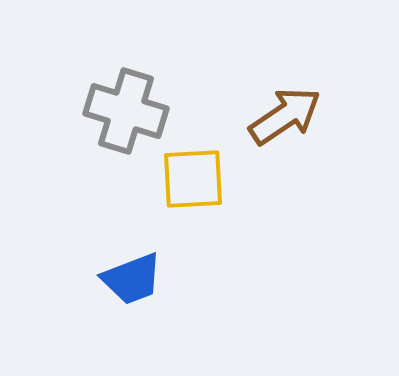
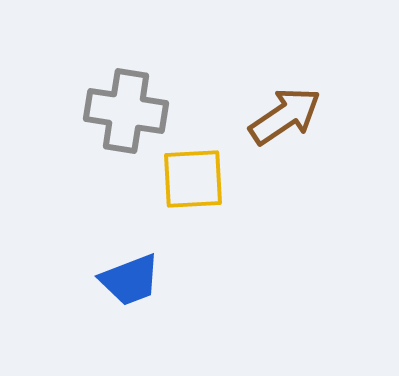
gray cross: rotated 8 degrees counterclockwise
blue trapezoid: moved 2 px left, 1 px down
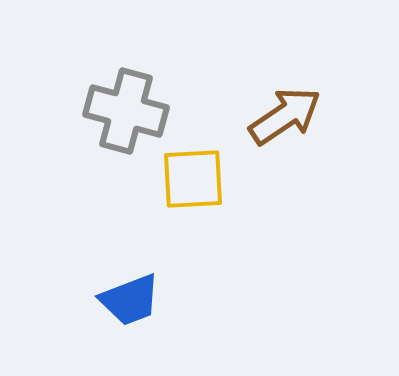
gray cross: rotated 6 degrees clockwise
blue trapezoid: moved 20 px down
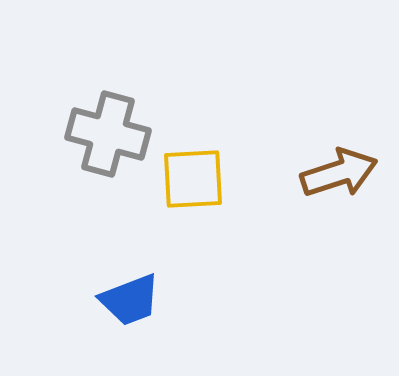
gray cross: moved 18 px left, 23 px down
brown arrow: moved 54 px right, 57 px down; rotated 16 degrees clockwise
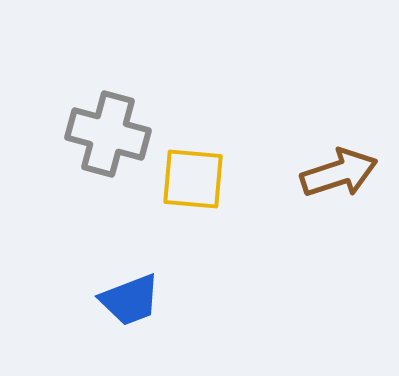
yellow square: rotated 8 degrees clockwise
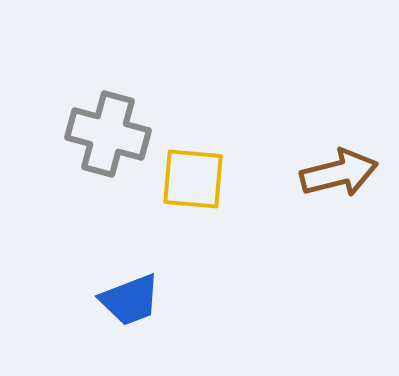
brown arrow: rotated 4 degrees clockwise
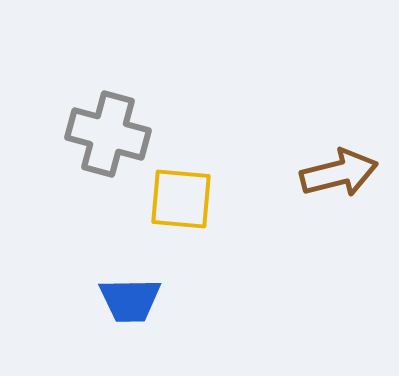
yellow square: moved 12 px left, 20 px down
blue trapezoid: rotated 20 degrees clockwise
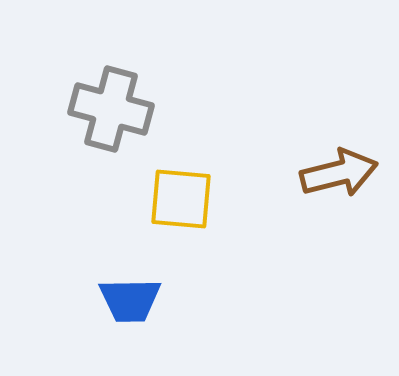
gray cross: moved 3 px right, 25 px up
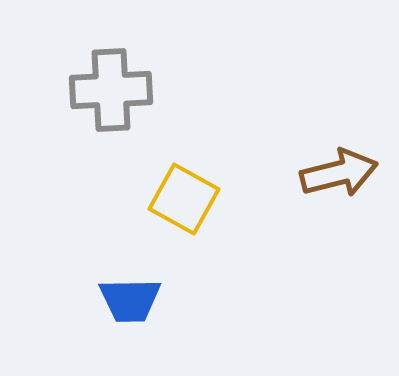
gray cross: moved 19 px up; rotated 18 degrees counterclockwise
yellow square: moved 3 px right; rotated 24 degrees clockwise
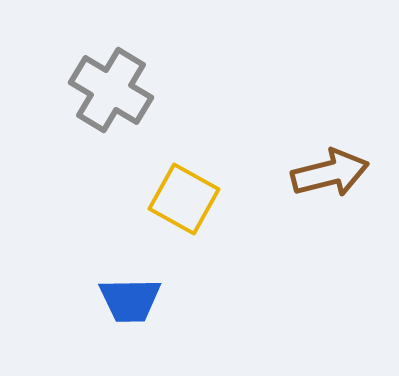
gray cross: rotated 34 degrees clockwise
brown arrow: moved 9 px left
